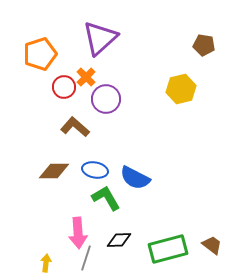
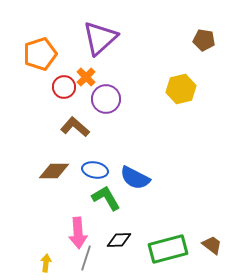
brown pentagon: moved 5 px up
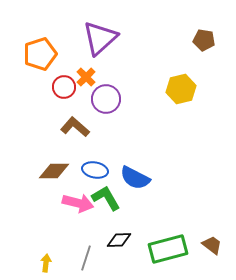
pink arrow: moved 30 px up; rotated 72 degrees counterclockwise
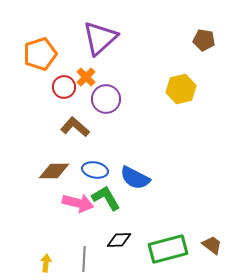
gray line: moved 2 px left, 1 px down; rotated 15 degrees counterclockwise
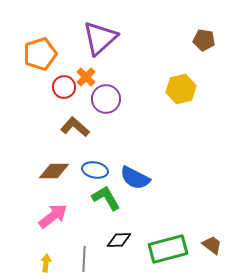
pink arrow: moved 25 px left, 13 px down; rotated 52 degrees counterclockwise
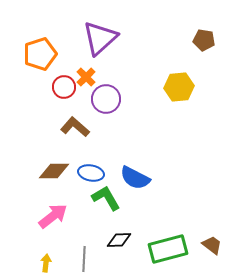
yellow hexagon: moved 2 px left, 2 px up; rotated 8 degrees clockwise
blue ellipse: moved 4 px left, 3 px down
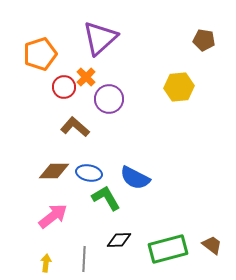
purple circle: moved 3 px right
blue ellipse: moved 2 px left
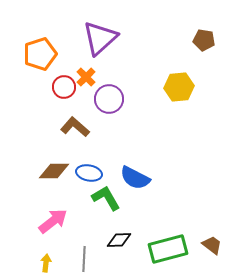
pink arrow: moved 5 px down
